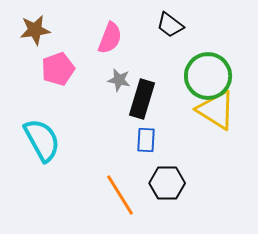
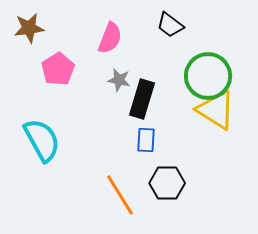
brown star: moved 6 px left, 2 px up
pink pentagon: rotated 12 degrees counterclockwise
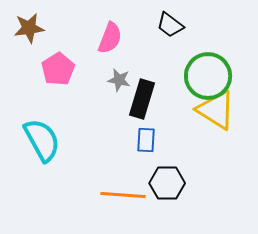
orange line: moved 3 px right; rotated 54 degrees counterclockwise
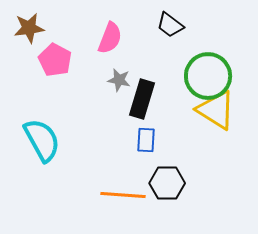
pink pentagon: moved 3 px left, 9 px up; rotated 12 degrees counterclockwise
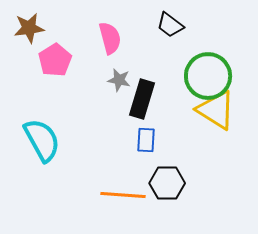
pink semicircle: rotated 36 degrees counterclockwise
pink pentagon: rotated 12 degrees clockwise
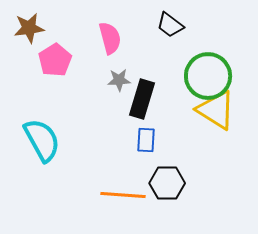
gray star: rotated 15 degrees counterclockwise
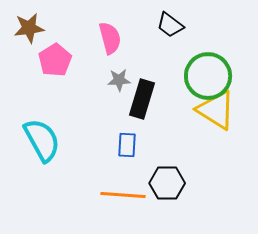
blue rectangle: moved 19 px left, 5 px down
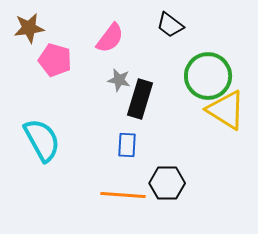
pink semicircle: rotated 52 degrees clockwise
pink pentagon: rotated 24 degrees counterclockwise
gray star: rotated 15 degrees clockwise
black rectangle: moved 2 px left
yellow triangle: moved 10 px right
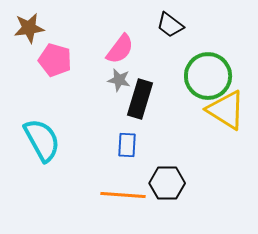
pink semicircle: moved 10 px right, 11 px down
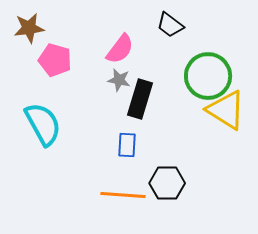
cyan semicircle: moved 1 px right, 16 px up
